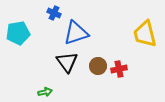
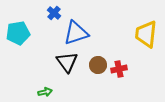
blue cross: rotated 16 degrees clockwise
yellow trapezoid: moved 1 px right; rotated 20 degrees clockwise
brown circle: moved 1 px up
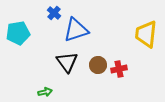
blue triangle: moved 3 px up
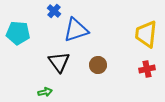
blue cross: moved 2 px up
cyan pentagon: rotated 15 degrees clockwise
black triangle: moved 8 px left
red cross: moved 28 px right
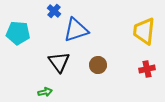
yellow trapezoid: moved 2 px left, 3 px up
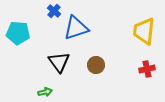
blue triangle: moved 2 px up
brown circle: moved 2 px left
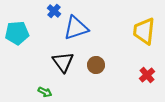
cyan pentagon: moved 1 px left; rotated 10 degrees counterclockwise
black triangle: moved 4 px right
red cross: moved 6 px down; rotated 28 degrees counterclockwise
green arrow: rotated 40 degrees clockwise
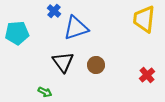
yellow trapezoid: moved 12 px up
